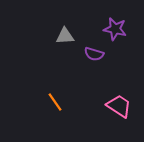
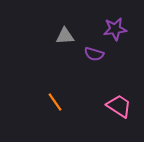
purple star: rotated 20 degrees counterclockwise
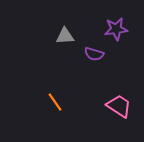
purple star: moved 1 px right
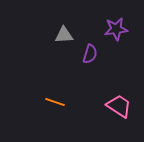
gray triangle: moved 1 px left, 1 px up
purple semicircle: moved 4 px left; rotated 90 degrees counterclockwise
orange line: rotated 36 degrees counterclockwise
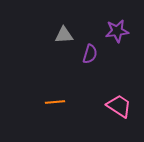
purple star: moved 1 px right, 2 px down
orange line: rotated 24 degrees counterclockwise
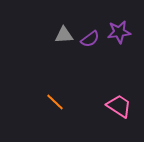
purple star: moved 2 px right, 1 px down
purple semicircle: moved 15 px up; rotated 36 degrees clockwise
orange line: rotated 48 degrees clockwise
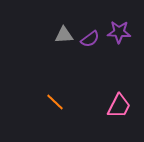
purple star: rotated 10 degrees clockwise
pink trapezoid: rotated 84 degrees clockwise
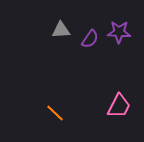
gray triangle: moved 3 px left, 5 px up
purple semicircle: rotated 18 degrees counterclockwise
orange line: moved 11 px down
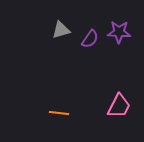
gray triangle: rotated 12 degrees counterclockwise
orange line: moved 4 px right; rotated 36 degrees counterclockwise
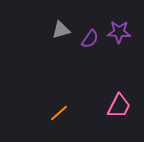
orange line: rotated 48 degrees counterclockwise
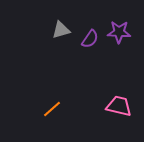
pink trapezoid: rotated 104 degrees counterclockwise
orange line: moved 7 px left, 4 px up
